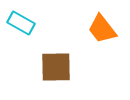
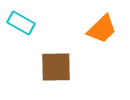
orange trapezoid: rotated 96 degrees counterclockwise
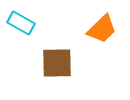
brown square: moved 1 px right, 4 px up
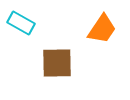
orange trapezoid: rotated 12 degrees counterclockwise
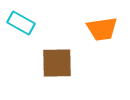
orange trapezoid: rotated 48 degrees clockwise
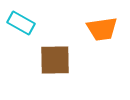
brown square: moved 2 px left, 3 px up
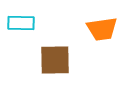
cyan rectangle: rotated 28 degrees counterclockwise
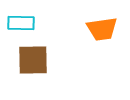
brown square: moved 22 px left
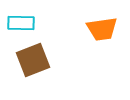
brown square: rotated 20 degrees counterclockwise
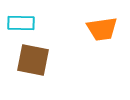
brown square: rotated 32 degrees clockwise
